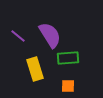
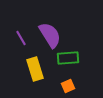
purple line: moved 3 px right, 2 px down; rotated 21 degrees clockwise
orange square: rotated 24 degrees counterclockwise
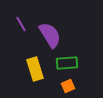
purple line: moved 14 px up
green rectangle: moved 1 px left, 5 px down
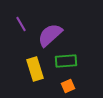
purple semicircle: rotated 100 degrees counterclockwise
green rectangle: moved 1 px left, 2 px up
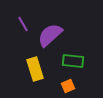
purple line: moved 2 px right
green rectangle: moved 7 px right; rotated 10 degrees clockwise
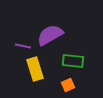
purple line: moved 22 px down; rotated 49 degrees counterclockwise
purple semicircle: rotated 12 degrees clockwise
orange square: moved 1 px up
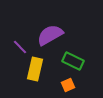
purple line: moved 3 px left, 1 px down; rotated 35 degrees clockwise
green rectangle: rotated 20 degrees clockwise
yellow rectangle: rotated 30 degrees clockwise
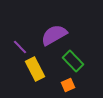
purple semicircle: moved 4 px right
green rectangle: rotated 20 degrees clockwise
yellow rectangle: rotated 40 degrees counterclockwise
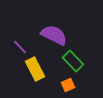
purple semicircle: rotated 56 degrees clockwise
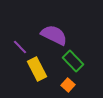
yellow rectangle: moved 2 px right
orange square: rotated 24 degrees counterclockwise
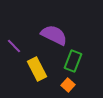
purple line: moved 6 px left, 1 px up
green rectangle: rotated 65 degrees clockwise
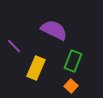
purple semicircle: moved 5 px up
yellow rectangle: moved 1 px left, 1 px up; rotated 50 degrees clockwise
orange square: moved 3 px right, 1 px down
